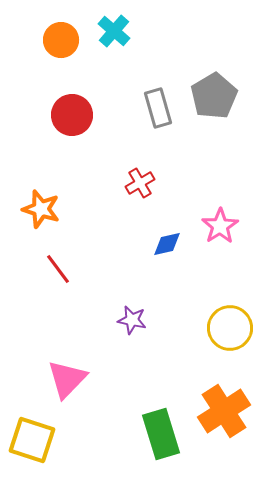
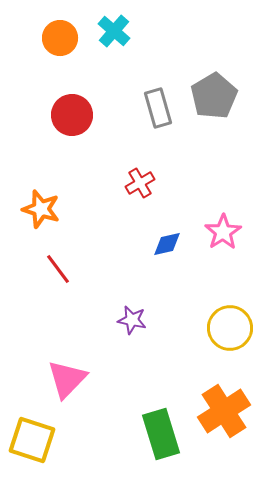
orange circle: moved 1 px left, 2 px up
pink star: moved 3 px right, 6 px down
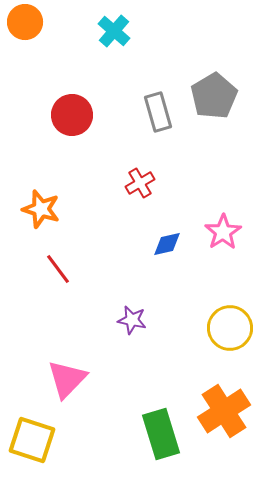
orange circle: moved 35 px left, 16 px up
gray rectangle: moved 4 px down
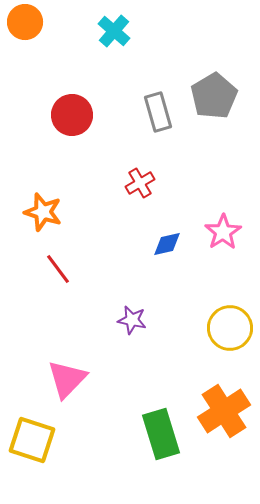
orange star: moved 2 px right, 3 px down
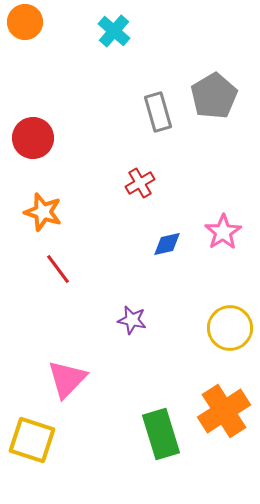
red circle: moved 39 px left, 23 px down
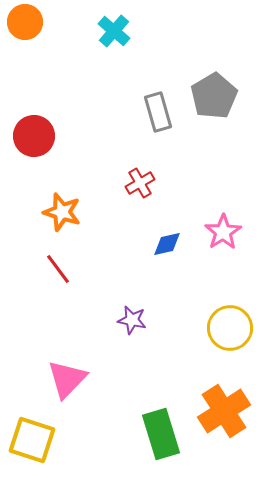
red circle: moved 1 px right, 2 px up
orange star: moved 19 px right
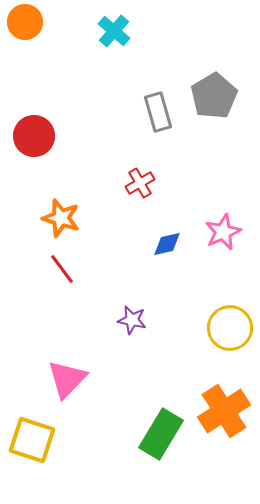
orange star: moved 1 px left, 6 px down
pink star: rotated 9 degrees clockwise
red line: moved 4 px right
green rectangle: rotated 48 degrees clockwise
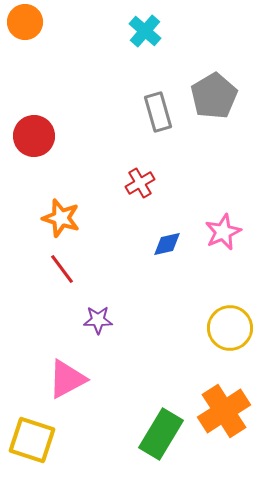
cyan cross: moved 31 px right
purple star: moved 34 px left; rotated 12 degrees counterclockwise
pink triangle: rotated 18 degrees clockwise
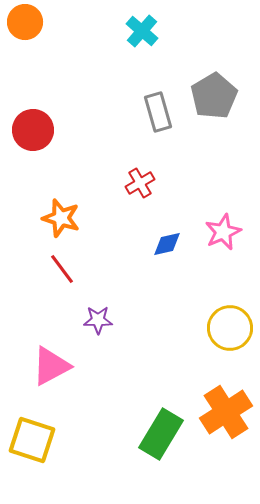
cyan cross: moved 3 px left
red circle: moved 1 px left, 6 px up
pink triangle: moved 16 px left, 13 px up
orange cross: moved 2 px right, 1 px down
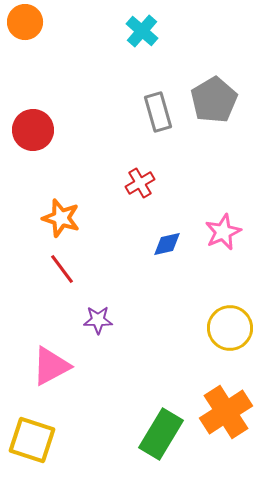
gray pentagon: moved 4 px down
